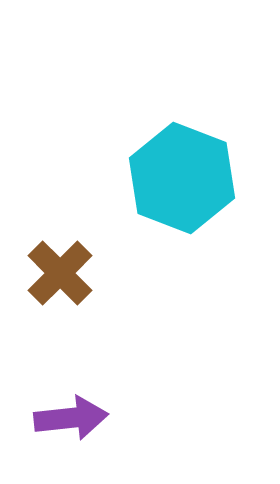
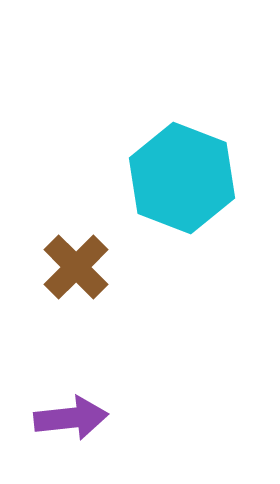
brown cross: moved 16 px right, 6 px up
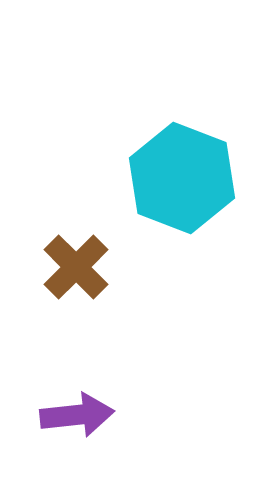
purple arrow: moved 6 px right, 3 px up
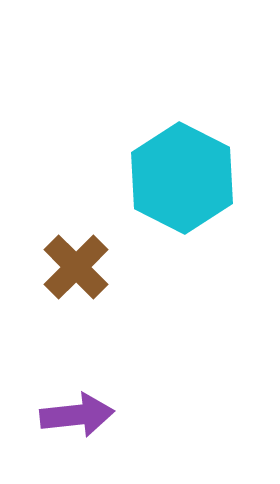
cyan hexagon: rotated 6 degrees clockwise
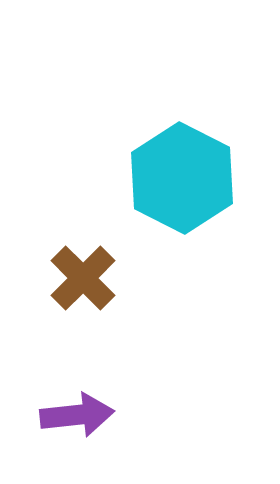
brown cross: moved 7 px right, 11 px down
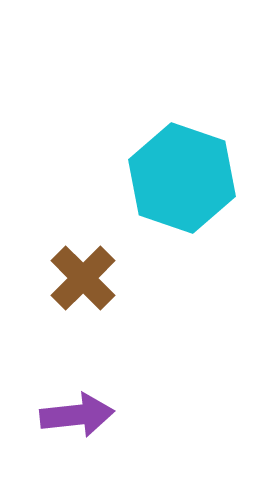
cyan hexagon: rotated 8 degrees counterclockwise
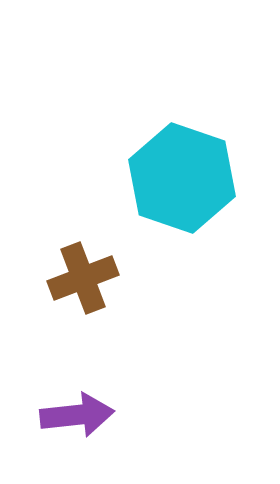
brown cross: rotated 24 degrees clockwise
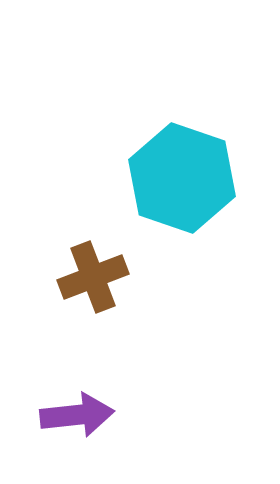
brown cross: moved 10 px right, 1 px up
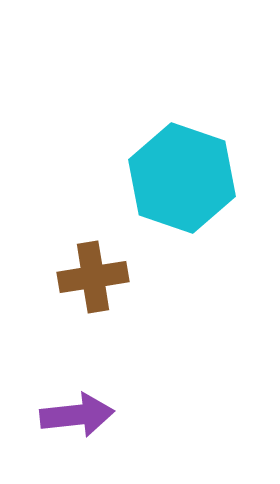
brown cross: rotated 12 degrees clockwise
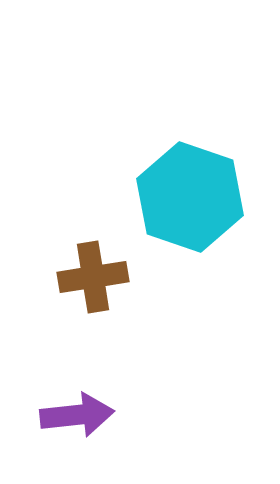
cyan hexagon: moved 8 px right, 19 px down
